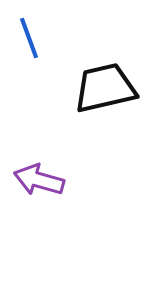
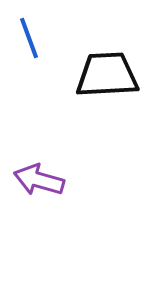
black trapezoid: moved 2 px right, 13 px up; rotated 10 degrees clockwise
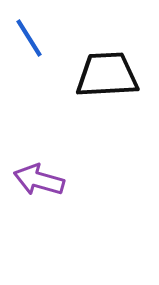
blue line: rotated 12 degrees counterclockwise
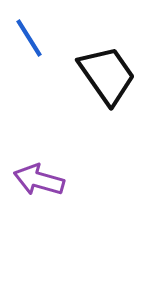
black trapezoid: rotated 58 degrees clockwise
